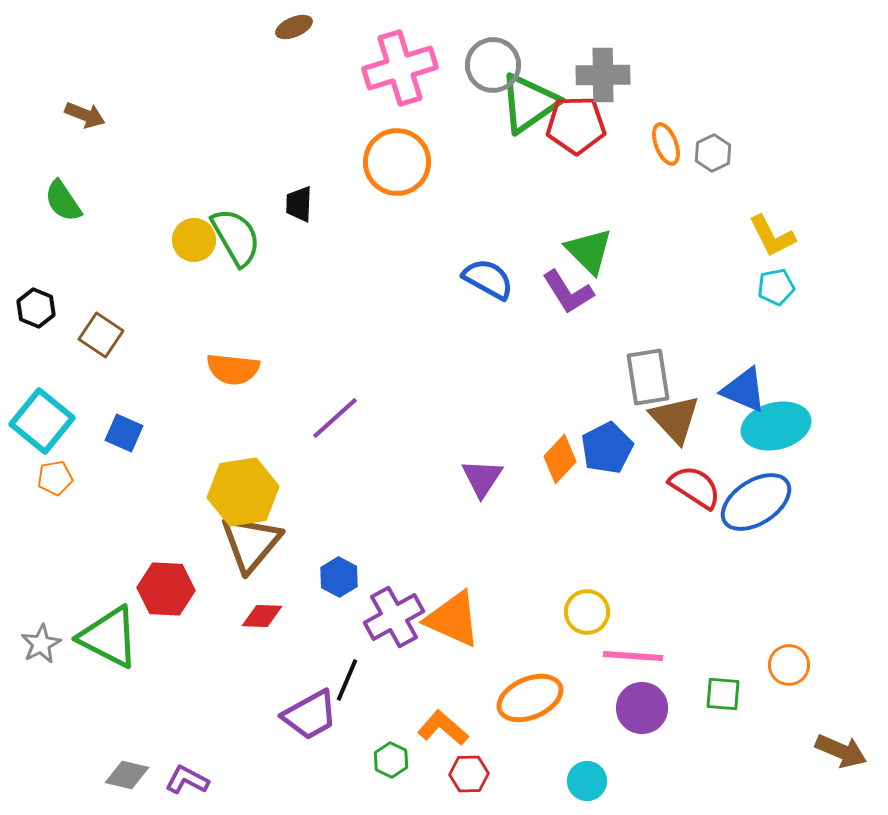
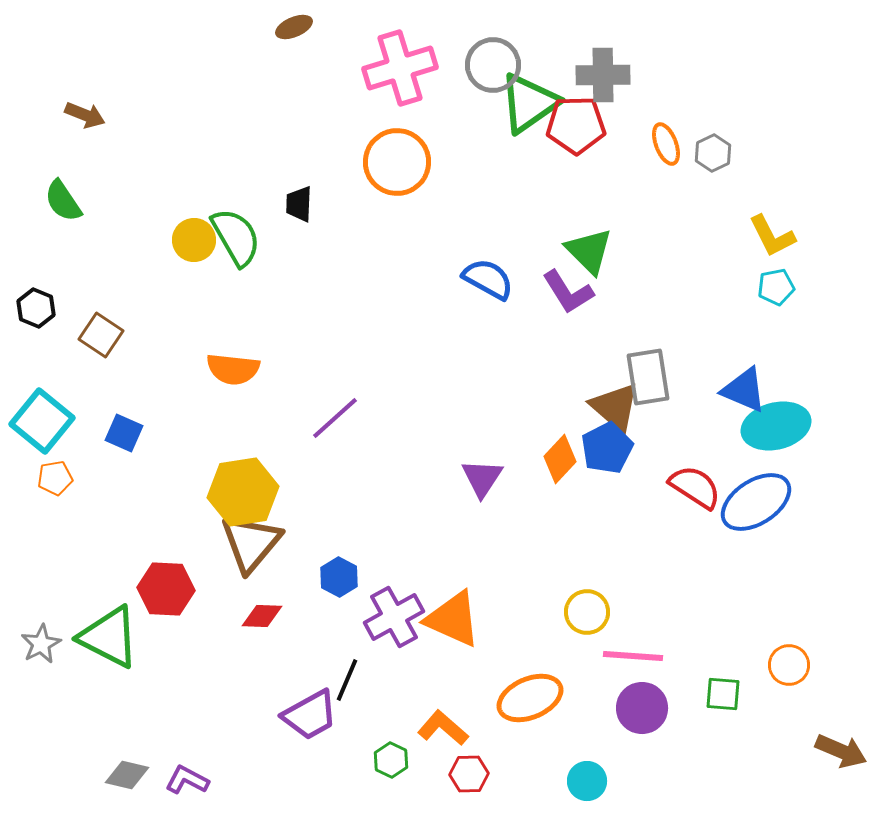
brown triangle at (675, 419): moved 60 px left, 12 px up; rotated 6 degrees counterclockwise
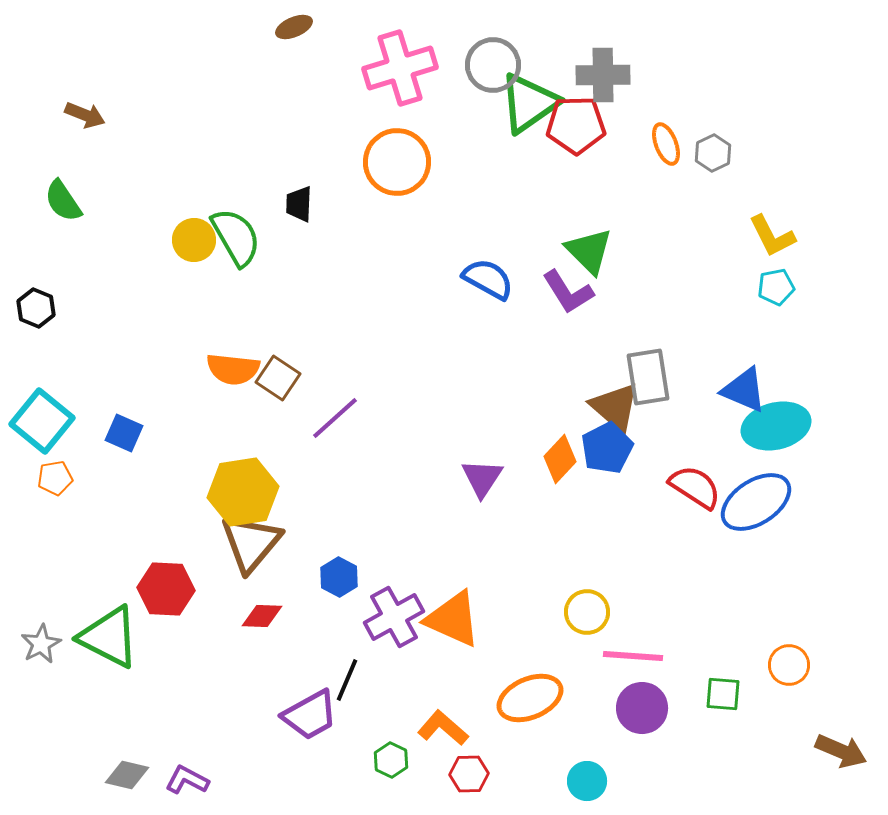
brown square at (101, 335): moved 177 px right, 43 px down
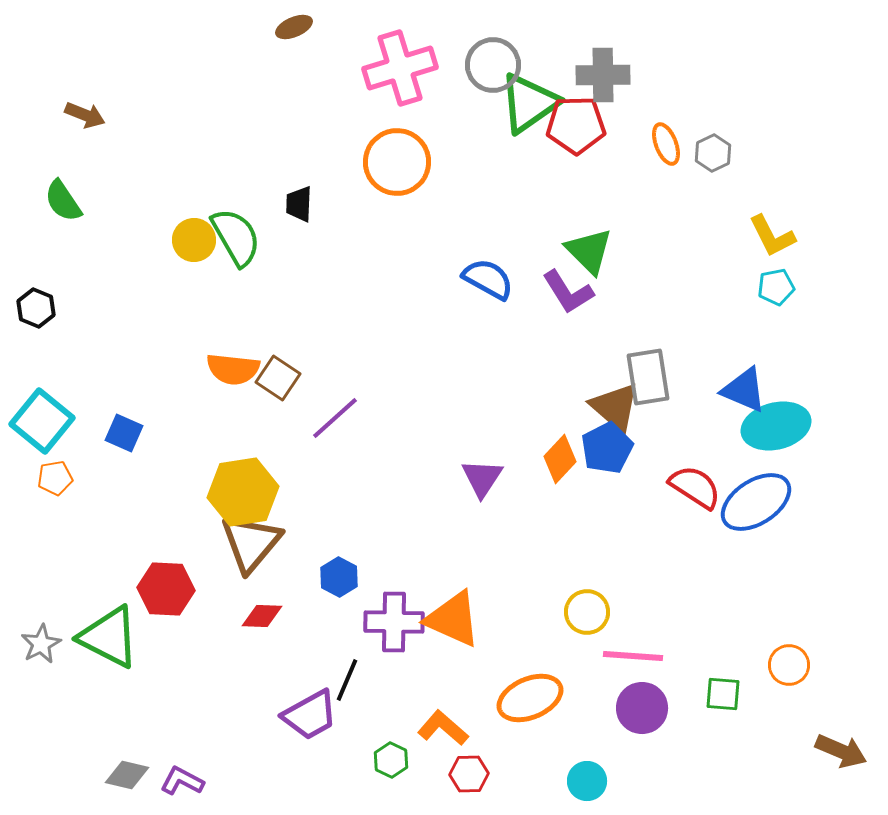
purple cross at (394, 617): moved 5 px down; rotated 30 degrees clockwise
purple L-shape at (187, 780): moved 5 px left, 1 px down
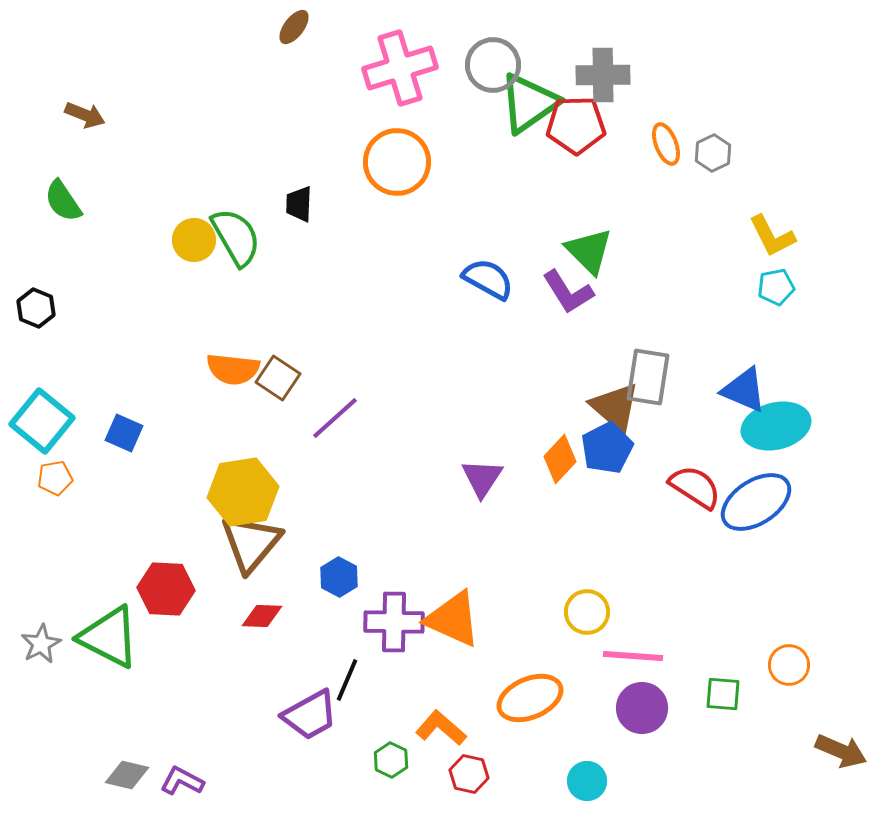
brown ellipse at (294, 27): rotated 30 degrees counterclockwise
gray rectangle at (648, 377): rotated 18 degrees clockwise
orange L-shape at (443, 728): moved 2 px left
red hexagon at (469, 774): rotated 15 degrees clockwise
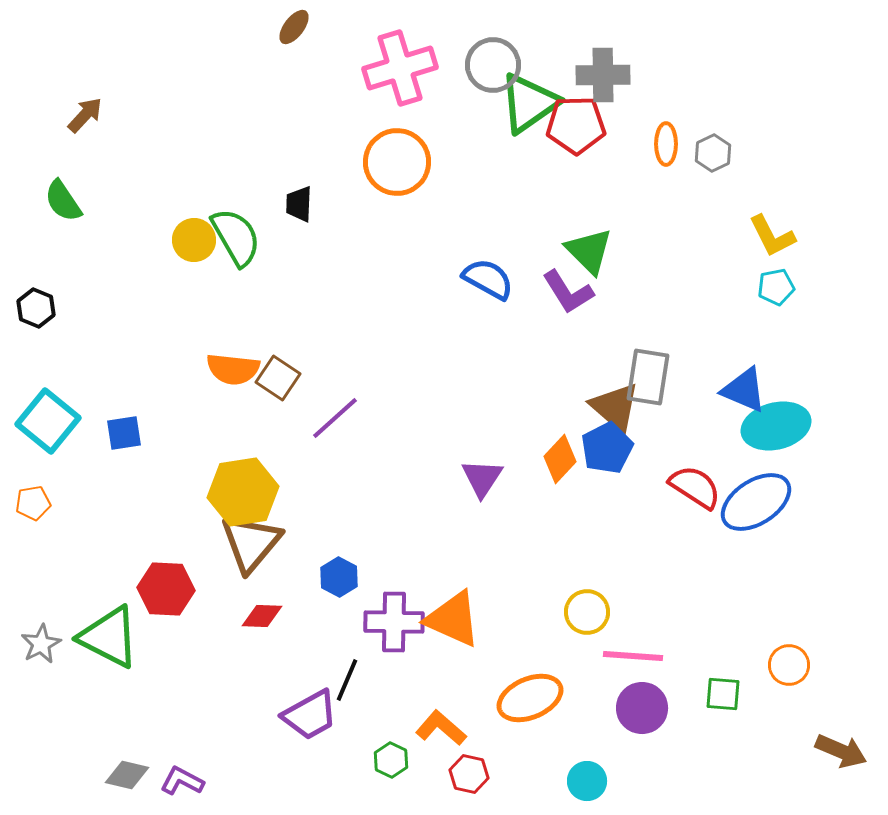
brown arrow at (85, 115): rotated 69 degrees counterclockwise
orange ellipse at (666, 144): rotated 21 degrees clockwise
cyan square at (42, 421): moved 6 px right
blue square at (124, 433): rotated 33 degrees counterclockwise
orange pentagon at (55, 478): moved 22 px left, 25 px down
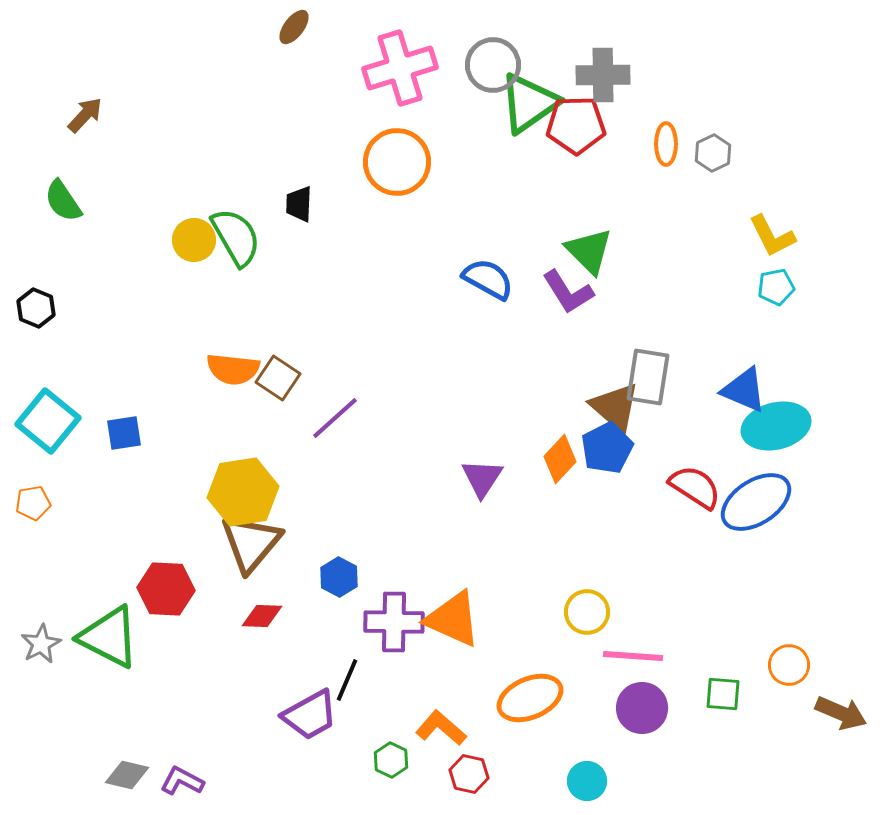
brown arrow at (841, 751): moved 38 px up
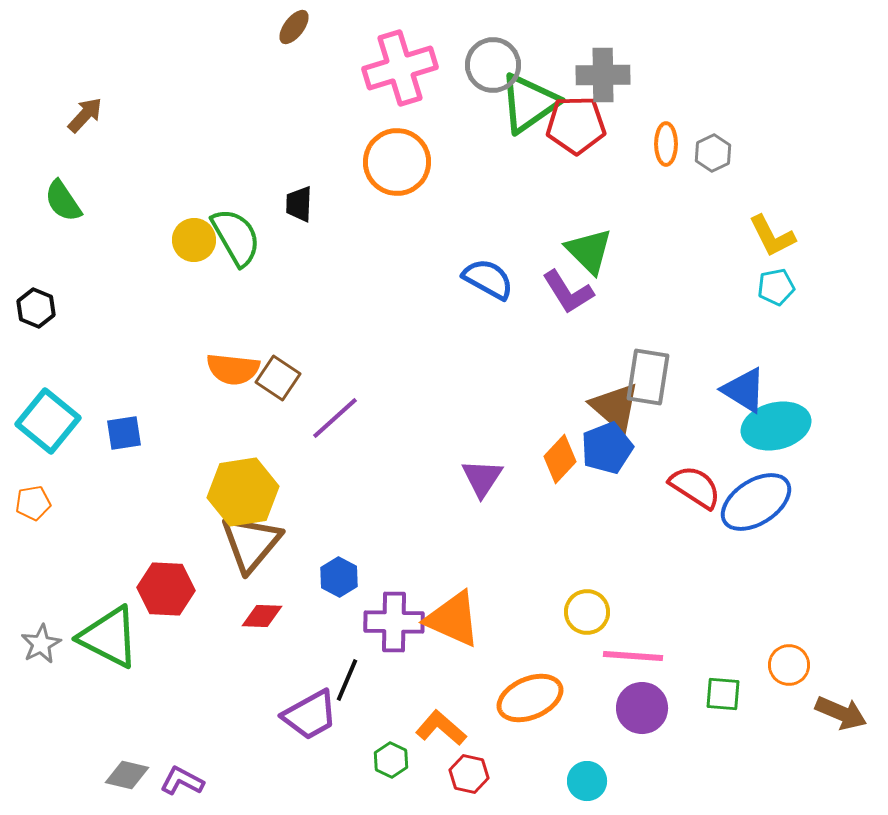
blue triangle at (744, 390): rotated 9 degrees clockwise
blue pentagon at (607, 448): rotated 6 degrees clockwise
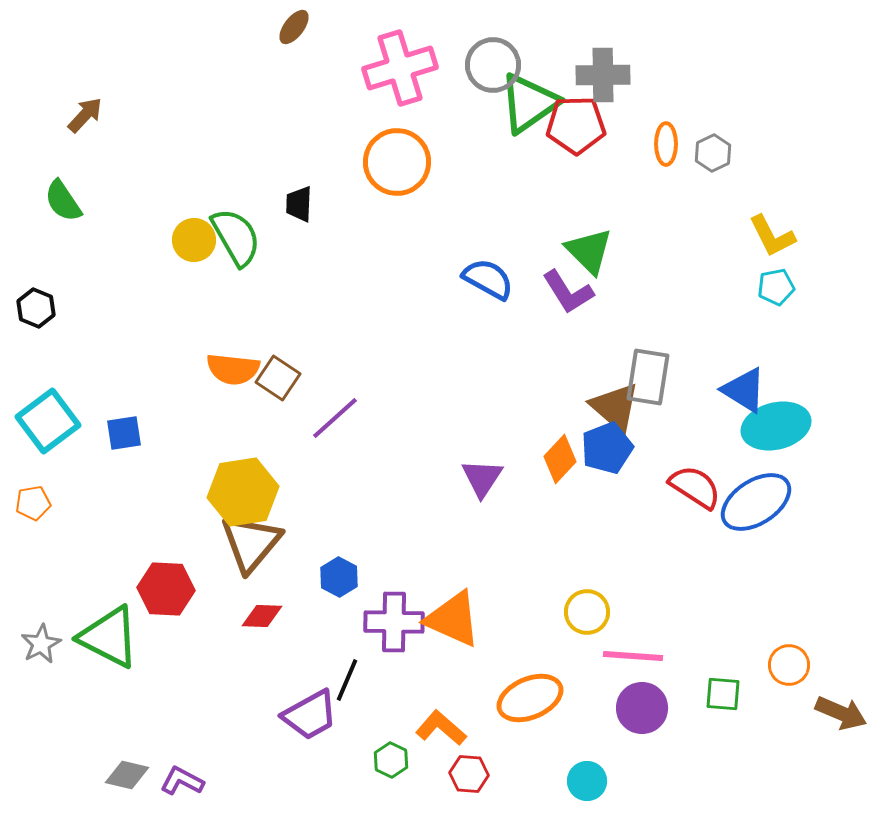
cyan square at (48, 421): rotated 14 degrees clockwise
red hexagon at (469, 774): rotated 9 degrees counterclockwise
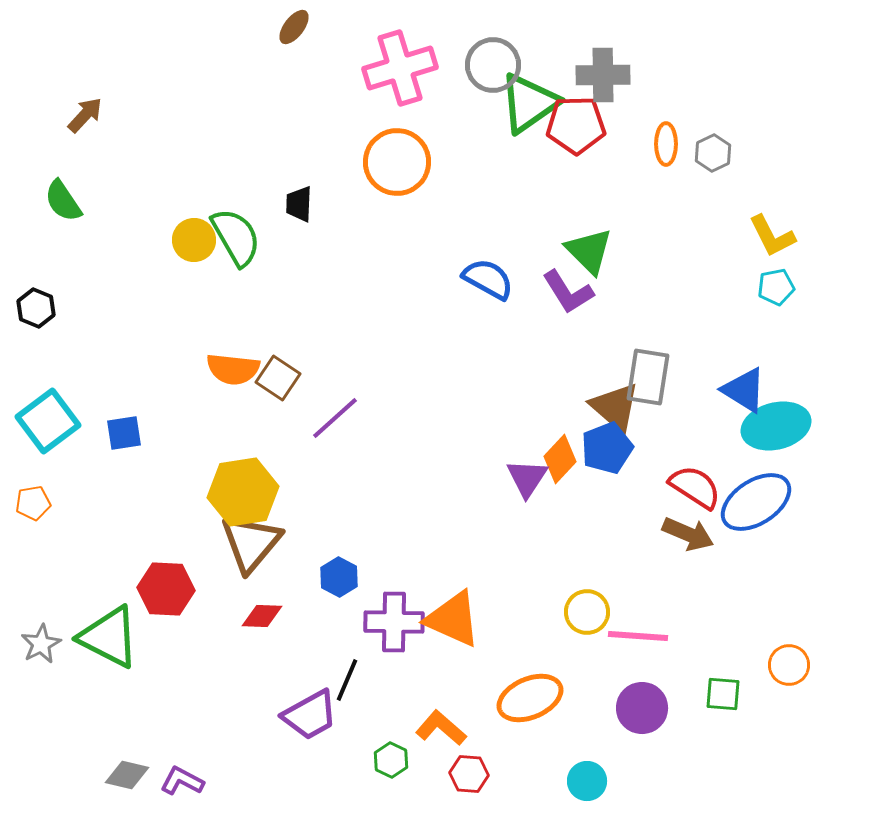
purple triangle at (482, 478): moved 45 px right
pink line at (633, 656): moved 5 px right, 20 px up
brown arrow at (841, 713): moved 153 px left, 179 px up
